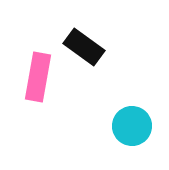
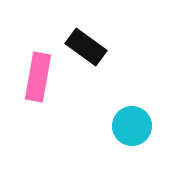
black rectangle: moved 2 px right
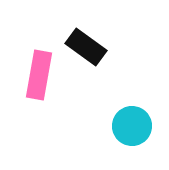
pink rectangle: moved 1 px right, 2 px up
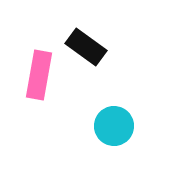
cyan circle: moved 18 px left
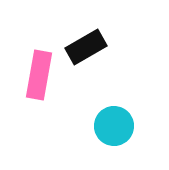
black rectangle: rotated 66 degrees counterclockwise
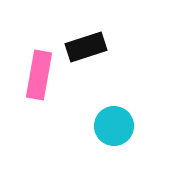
black rectangle: rotated 12 degrees clockwise
